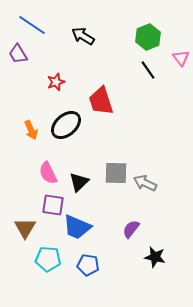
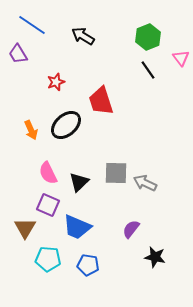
purple square: moved 5 px left; rotated 15 degrees clockwise
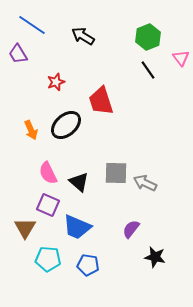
black triangle: rotated 35 degrees counterclockwise
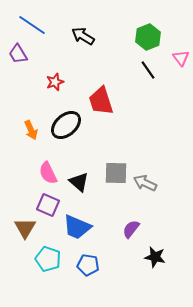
red star: moved 1 px left
cyan pentagon: rotated 15 degrees clockwise
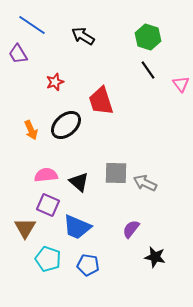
green hexagon: rotated 20 degrees counterclockwise
pink triangle: moved 26 px down
pink semicircle: moved 2 px left, 2 px down; rotated 110 degrees clockwise
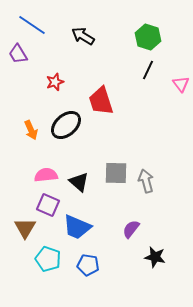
black line: rotated 60 degrees clockwise
gray arrow: moved 1 px right, 2 px up; rotated 50 degrees clockwise
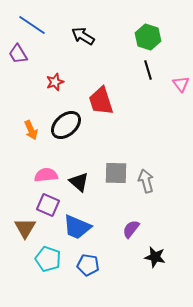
black line: rotated 42 degrees counterclockwise
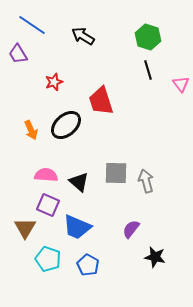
red star: moved 1 px left
pink semicircle: rotated 10 degrees clockwise
blue pentagon: rotated 20 degrees clockwise
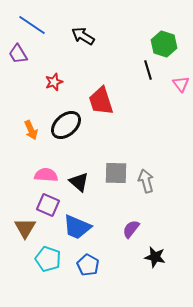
green hexagon: moved 16 px right, 7 px down
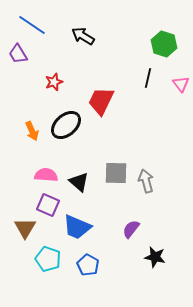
black line: moved 8 px down; rotated 30 degrees clockwise
red trapezoid: rotated 44 degrees clockwise
orange arrow: moved 1 px right, 1 px down
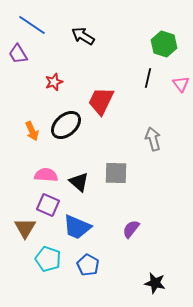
gray arrow: moved 7 px right, 42 px up
black star: moved 26 px down
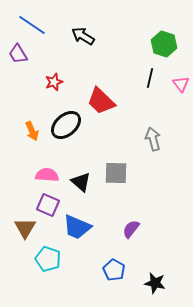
black line: moved 2 px right
red trapezoid: rotated 72 degrees counterclockwise
pink semicircle: moved 1 px right
black triangle: moved 2 px right
blue pentagon: moved 26 px right, 5 px down
